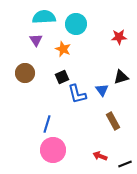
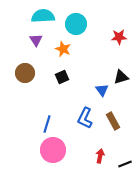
cyan semicircle: moved 1 px left, 1 px up
blue L-shape: moved 8 px right, 24 px down; rotated 40 degrees clockwise
red arrow: rotated 80 degrees clockwise
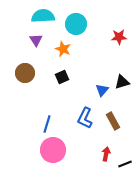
black triangle: moved 1 px right, 5 px down
blue triangle: rotated 16 degrees clockwise
red arrow: moved 6 px right, 2 px up
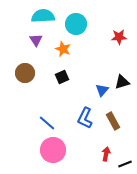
blue line: moved 1 px up; rotated 66 degrees counterclockwise
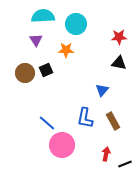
orange star: moved 3 px right, 1 px down; rotated 21 degrees counterclockwise
black square: moved 16 px left, 7 px up
black triangle: moved 3 px left, 19 px up; rotated 28 degrees clockwise
blue L-shape: rotated 15 degrees counterclockwise
pink circle: moved 9 px right, 5 px up
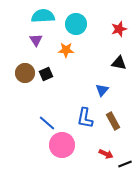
red star: moved 8 px up; rotated 14 degrees counterclockwise
black square: moved 4 px down
red arrow: rotated 104 degrees clockwise
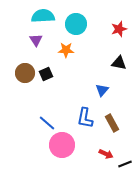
brown rectangle: moved 1 px left, 2 px down
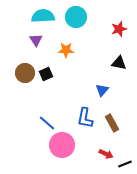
cyan circle: moved 7 px up
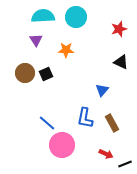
black triangle: moved 2 px right, 1 px up; rotated 14 degrees clockwise
